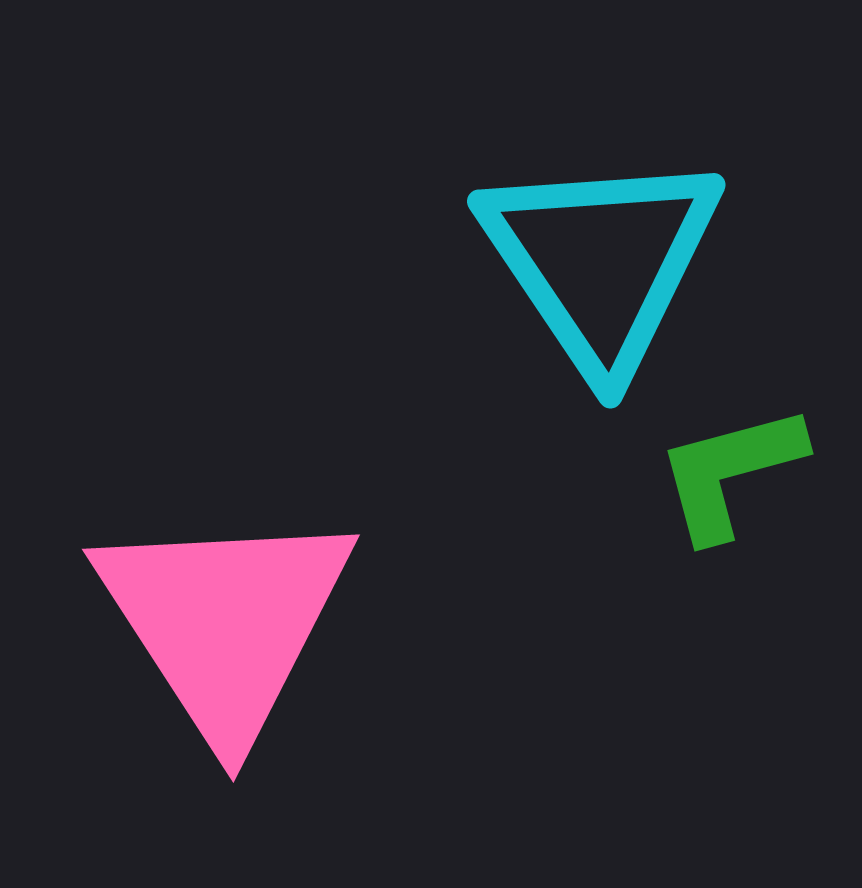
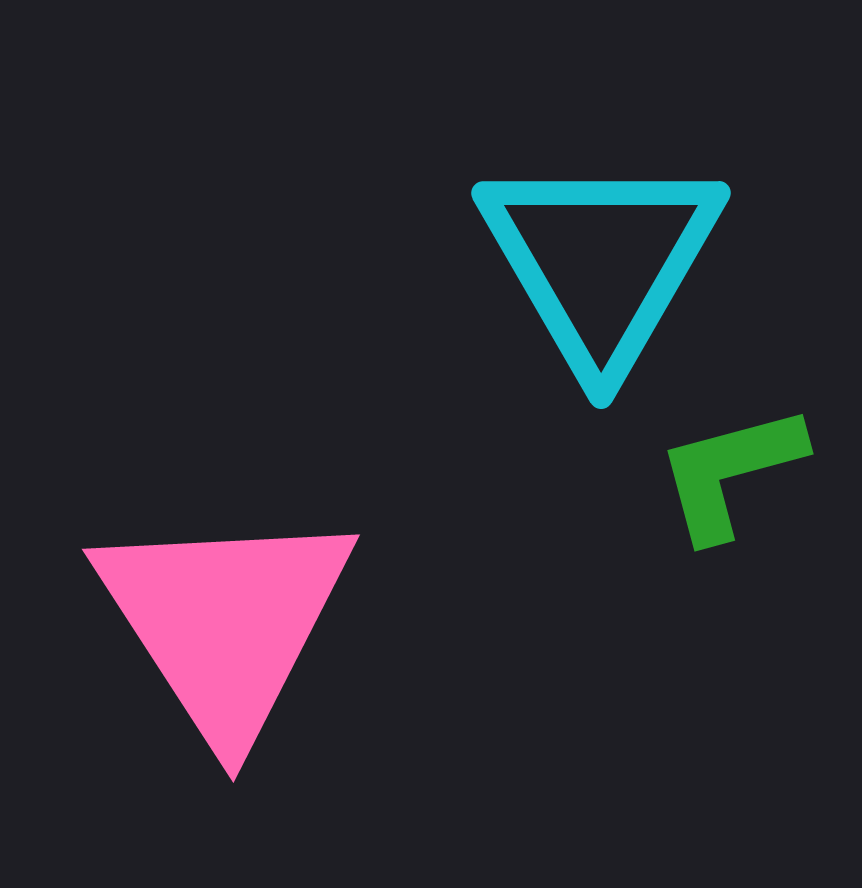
cyan triangle: rotated 4 degrees clockwise
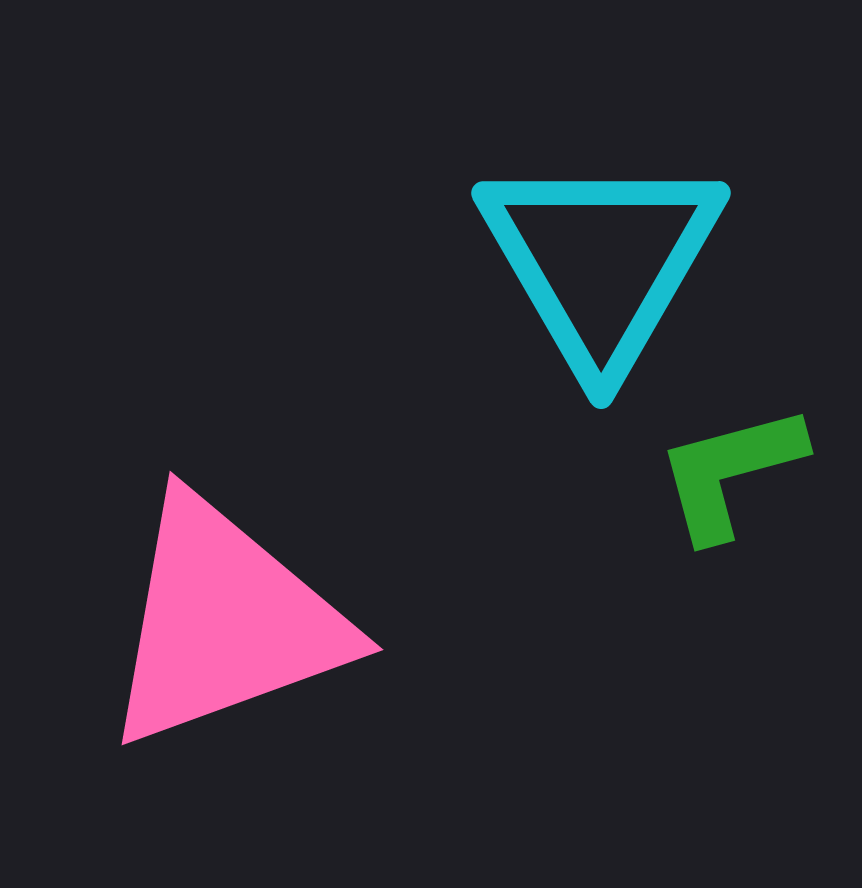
pink triangle: rotated 43 degrees clockwise
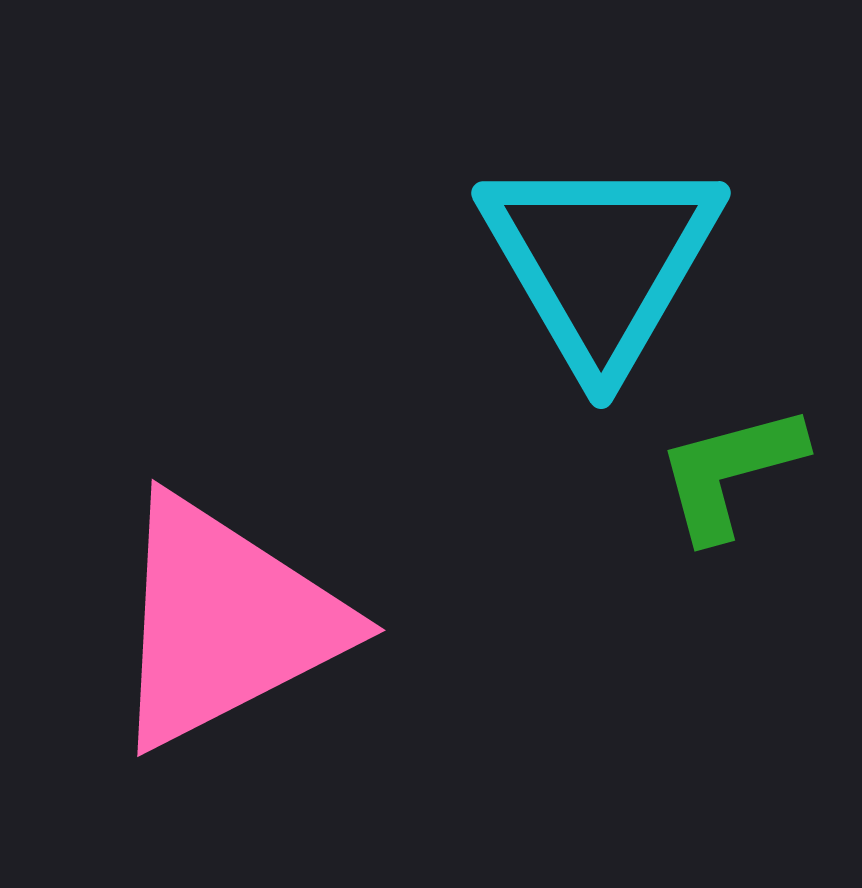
pink triangle: rotated 7 degrees counterclockwise
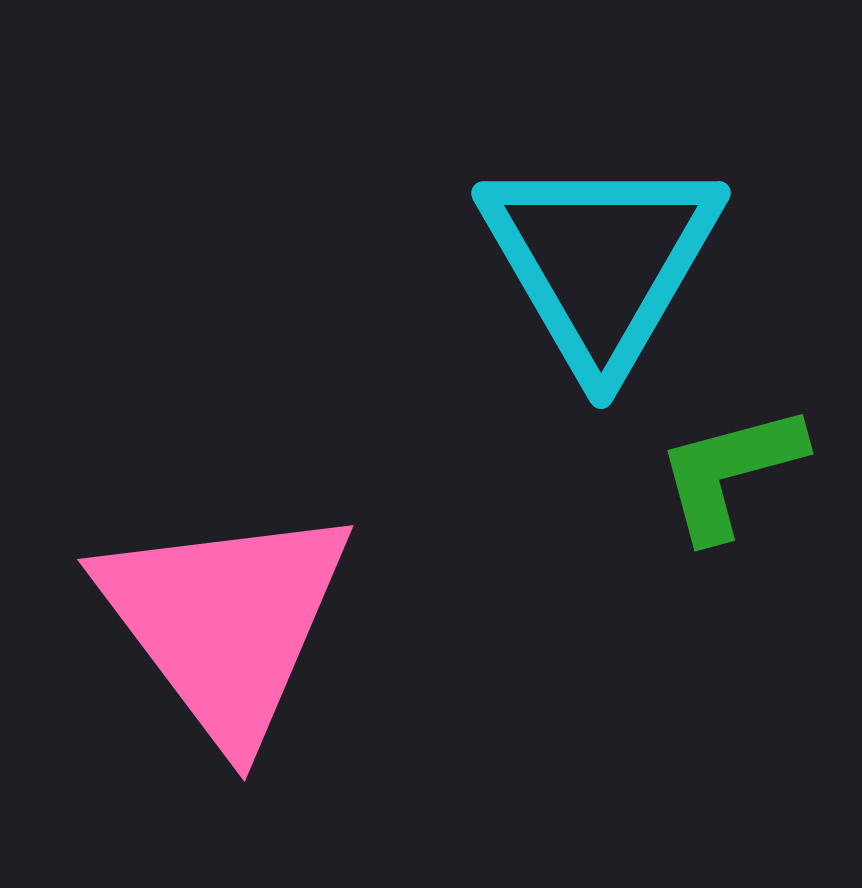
pink triangle: rotated 40 degrees counterclockwise
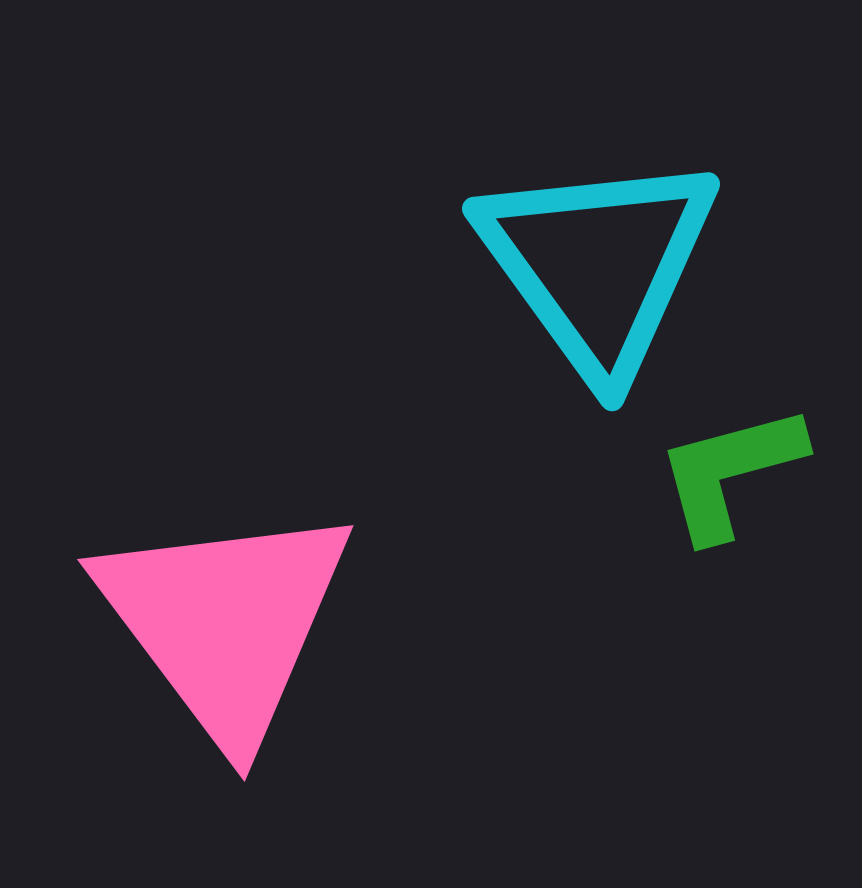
cyan triangle: moved 3 px left, 3 px down; rotated 6 degrees counterclockwise
